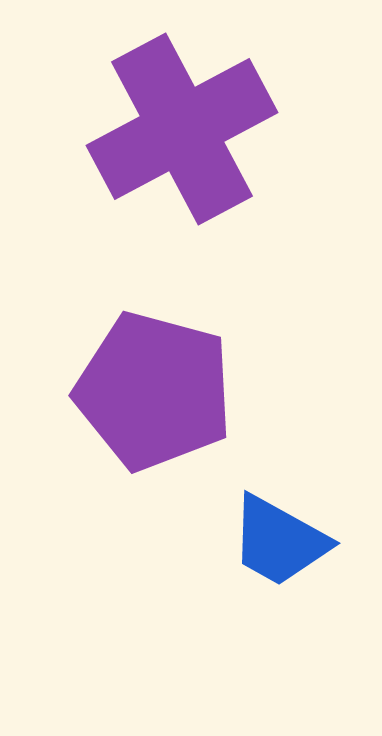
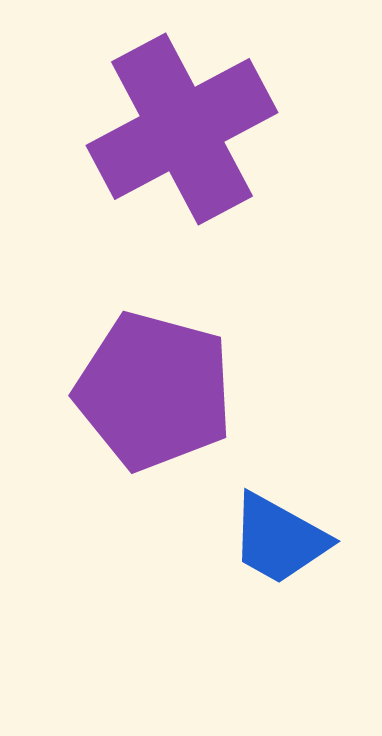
blue trapezoid: moved 2 px up
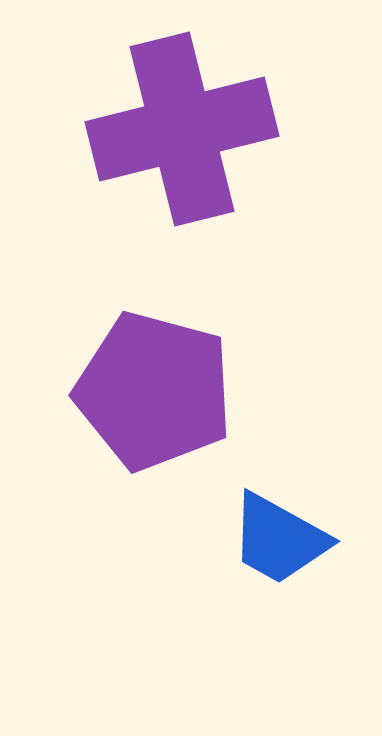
purple cross: rotated 14 degrees clockwise
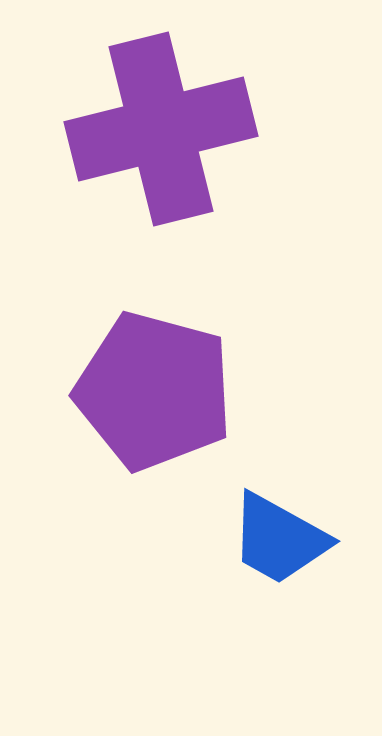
purple cross: moved 21 px left
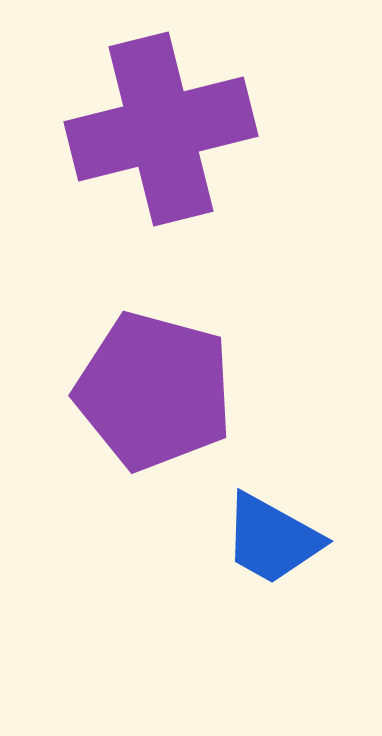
blue trapezoid: moved 7 px left
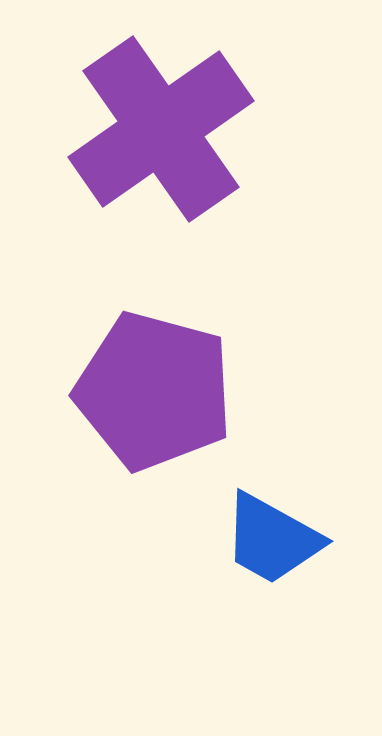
purple cross: rotated 21 degrees counterclockwise
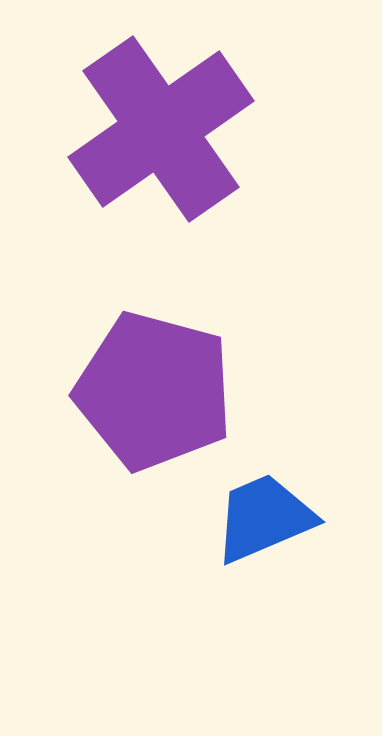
blue trapezoid: moved 8 px left, 21 px up; rotated 128 degrees clockwise
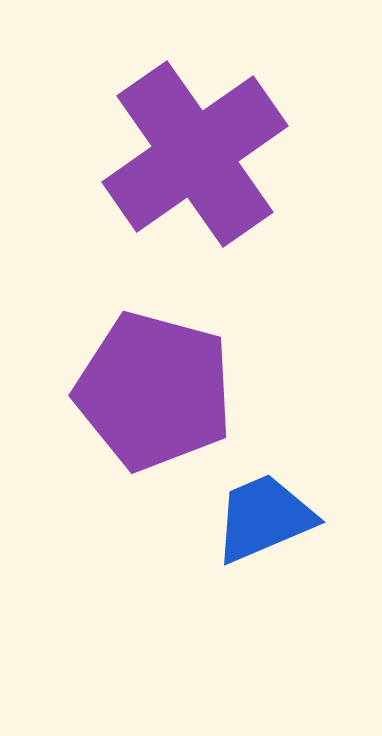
purple cross: moved 34 px right, 25 px down
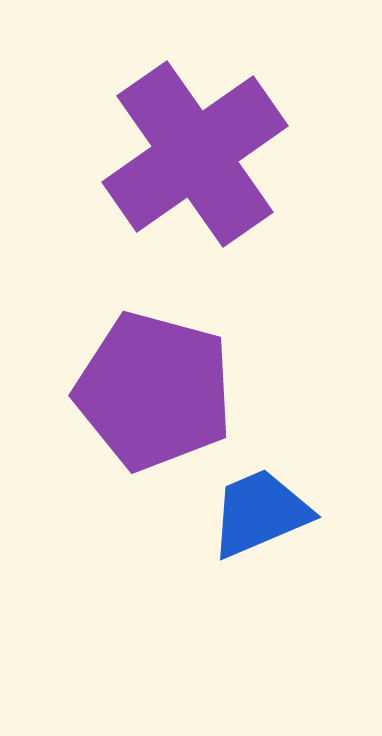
blue trapezoid: moved 4 px left, 5 px up
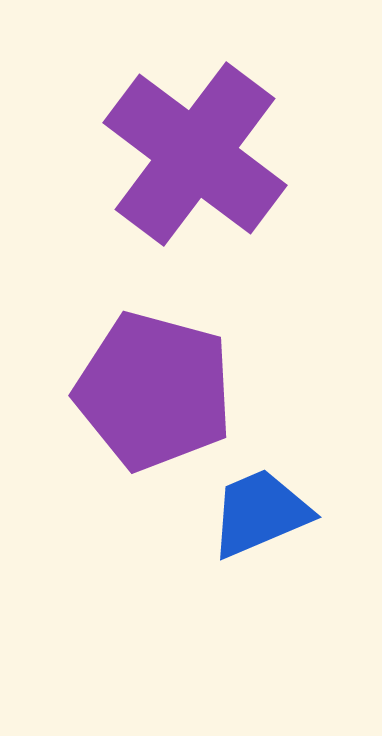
purple cross: rotated 18 degrees counterclockwise
